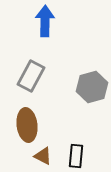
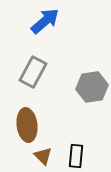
blue arrow: rotated 48 degrees clockwise
gray rectangle: moved 2 px right, 4 px up
gray hexagon: rotated 8 degrees clockwise
brown triangle: rotated 18 degrees clockwise
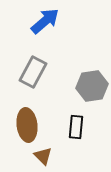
gray hexagon: moved 1 px up
black rectangle: moved 29 px up
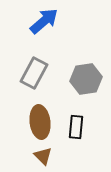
blue arrow: moved 1 px left
gray rectangle: moved 1 px right, 1 px down
gray hexagon: moved 6 px left, 7 px up
brown ellipse: moved 13 px right, 3 px up
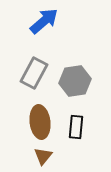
gray hexagon: moved 11 px left, 2 px down
brown triangle: rotated 24 degrees clockwise
